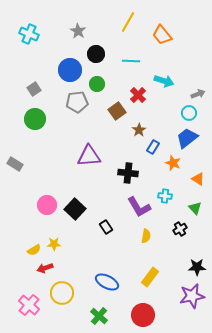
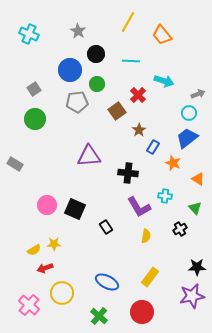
black square at (75, 209): rotated 20 degrees counterclockwise
red circle at (143, 315): moved 1 px left, 3 px up
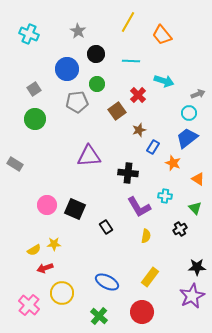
blue circle at (70, 70): moved 3 px left, 1 px up
brown star at (139, 130): rotated 16 degrees clockwise
purple star at (192, 296): rotated 15 degrees counterclockwise
